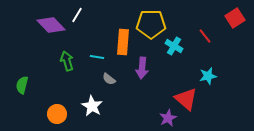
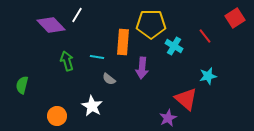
orange circle: moved 2 px down
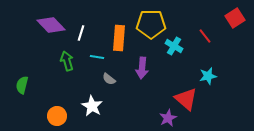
white line: moved 4 px right, 18 px down; rotated 14 degrees counterclockwise
orange rectangle: moved 4 px left, 4 px up
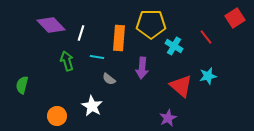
red line: moved 1 px right, 1 px down
red triangle: moved 5 px left, 13 px up
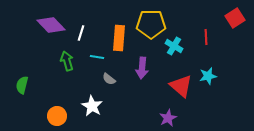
red line: rotated 35 degrees clockwise
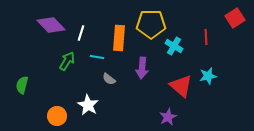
green arrow: rotated 48 degrees clockwise
white star: moved 4 px left, 1 px up
purple star: moved 1 px up
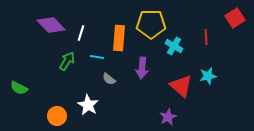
green semicircle: moved 3 px left, 3 px down; rotated 78 degrees counterclockwise
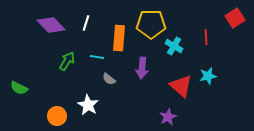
white line: moved 5 px right, 10 px up
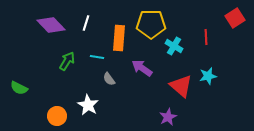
purple arrow: rotated 120 degrees clockwise
gray semicircle: rotated 16 degrees clockwise
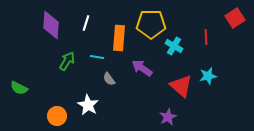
purple diamond: rotated 48 degrees clockwise
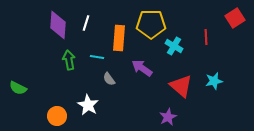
purple diamond: moved 7 px right
green arrow: moved 2 px right, 1 px up; rotated 42 degrees counterclockwise
cyan star: moved 6 px right, 5 px down
green semicircle: moved 1 px left
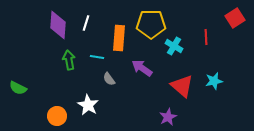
red triangle: moved 1 px right
